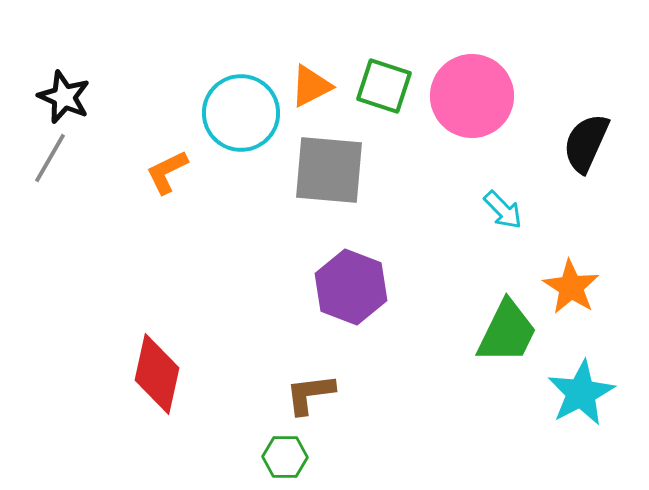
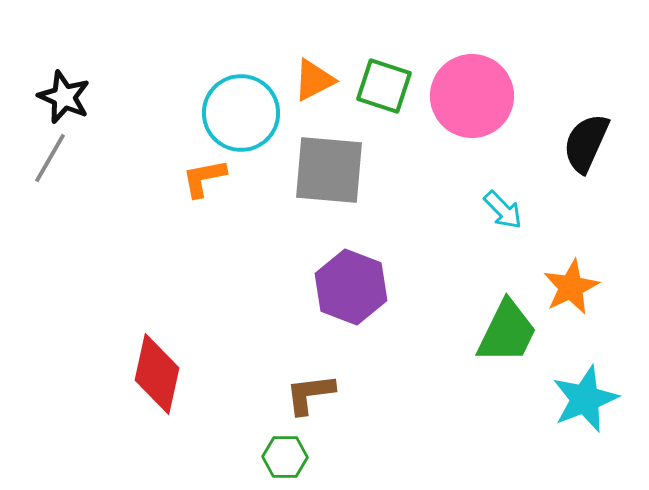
orange triangle: moved 3 px right, 6 px up
orange L-shape: moved 37 px right, 6 px down; rotated 15 degrees clockwise
orange star: rotated 14 degrees clockwise
cyan star: moved 4 px right, 6 px down; rotated 6 degrees clockwise
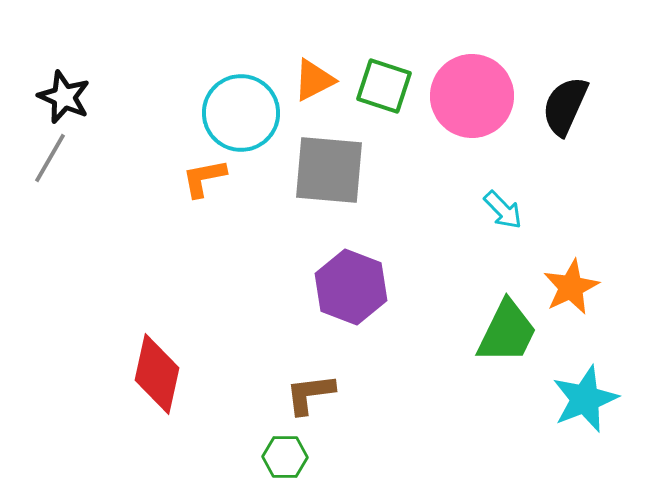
black semicircle: moved 21 px left, 37 px up
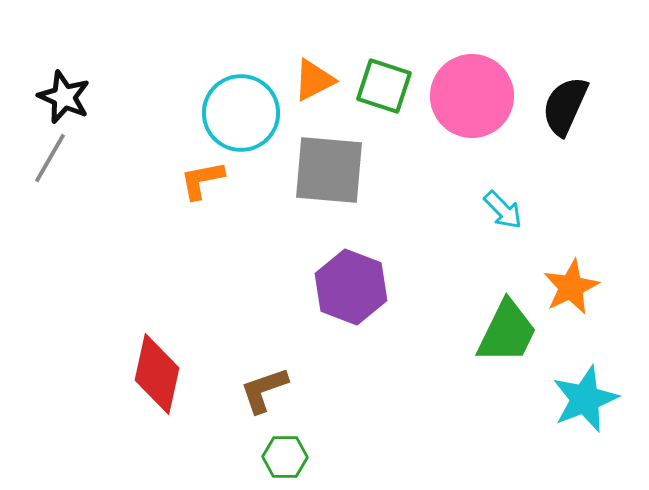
orange L-shape: moved 2 px left, 2 px down
brown L-shape: moved 46 px left, 4 px up; rotated 12 degrees counterclockwise
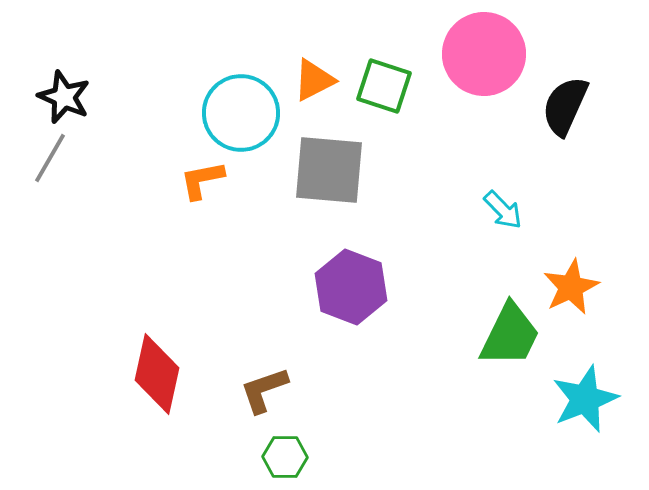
pink circle: moved 12 px right, 42 px up
green trapezoid: moved 3 px right, 3 px down
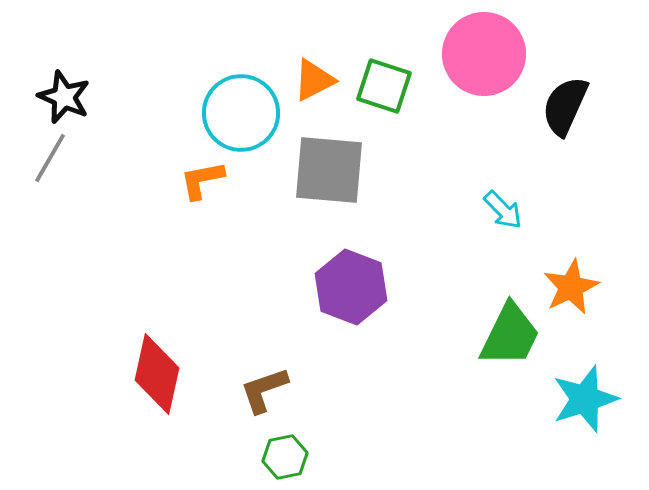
cyan star: rotated 4 degrees clockwise
green hexagon: rotated 12 degrees counterclockwise
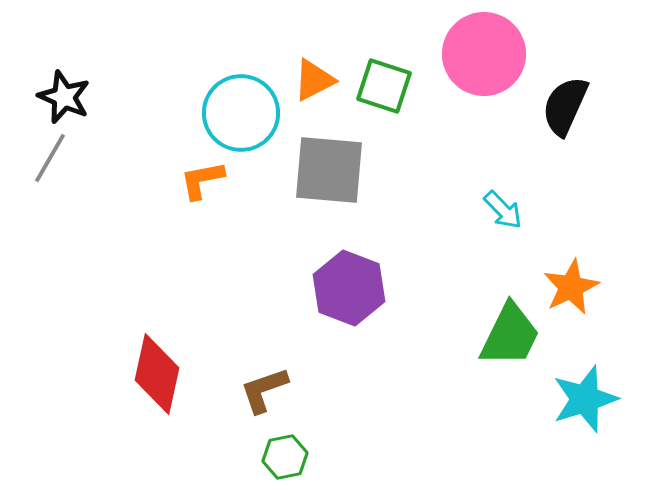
purple hexagon: moved 2 px left, 1 px down
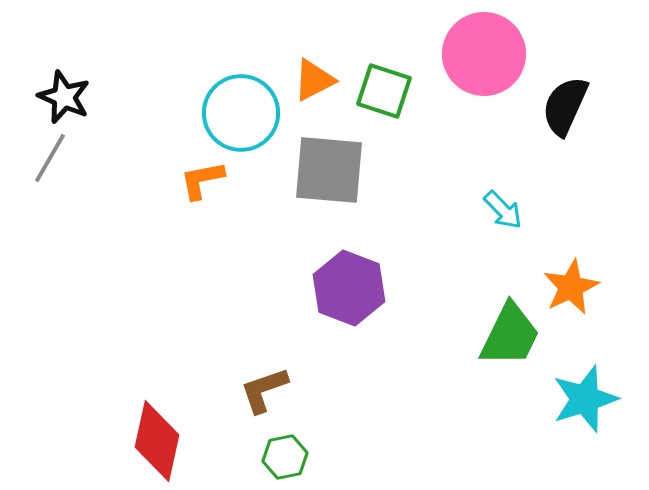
green square: moved 5 px down
red diamond: moved 67 px down
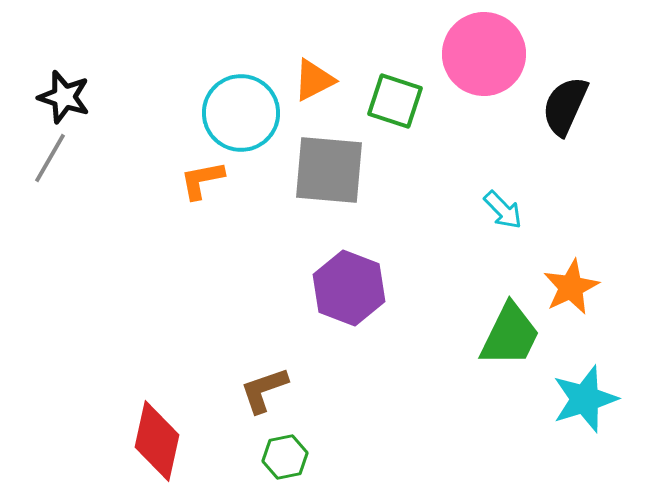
green square: moved 11 px right, 10 px down
black star: rotated 6 degrees counterclockwise
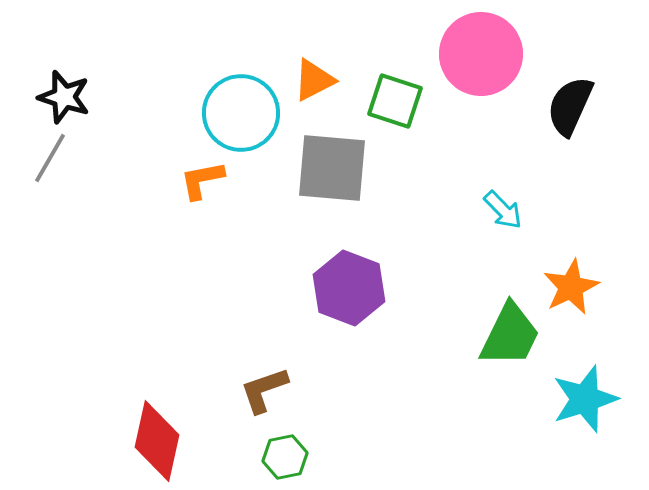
pink circle: moved 3 px left
black semicircle: moved 5 px right
gray square: moved 3 px right, 2 px up
